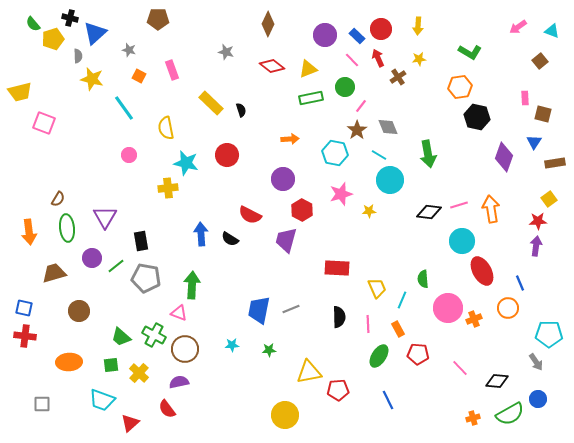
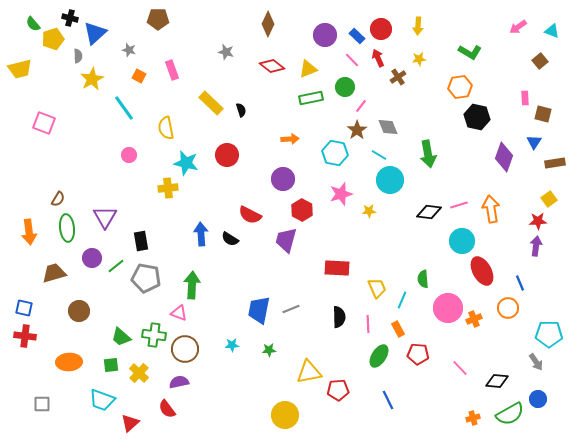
yellow star at (92, 79): rotated 30 degrees clockwise
yellow trapezoid at (20, 92): moved 23 px up
green cross at (154, 335): rotated 20 degrees counterclockwise
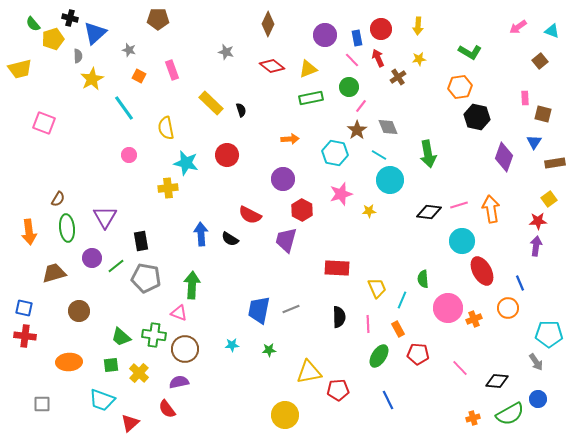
blue rectangle at (357, 36): moved 2 px down; rotated 35 degrees clockwise
green circle at (345, 87): moved 4 px right
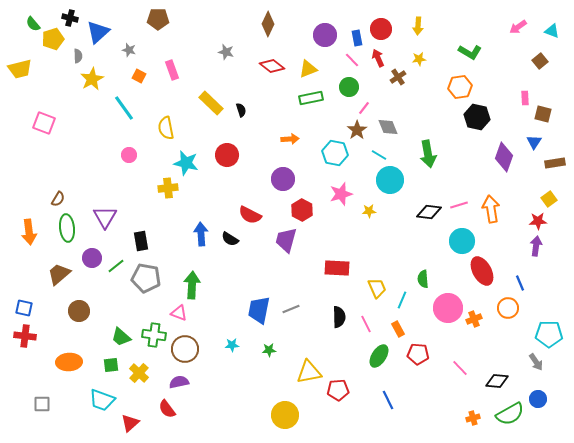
blue triangle at (95, 33): moved 3 px right, 1 px up
pink line at (361, 106): moved 3 px right, 2 px down
brown trapezoid at (54, 273): moved 5 px right, 1 px down; rotated 25 degrees counterclockwise
pink line at (368, 324): moved 2 px left; rotated 24 degrees counterclockwise
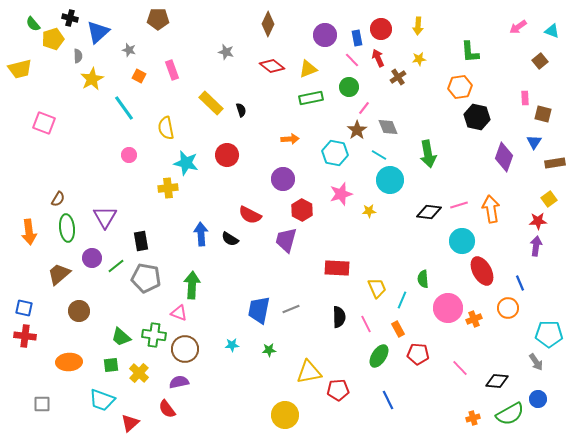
green L-shape at (470, 52): rotated 55 degrees clockwise
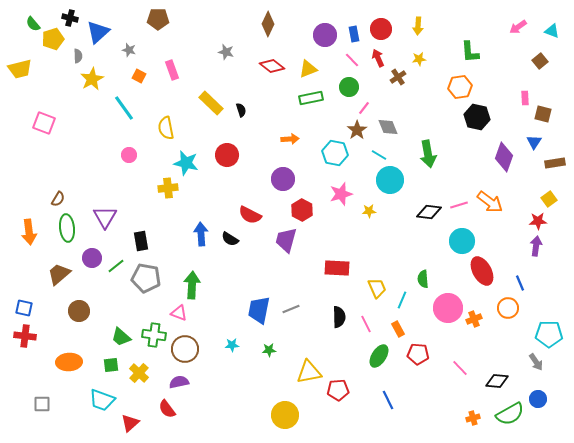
blue rectangle at (357, 38): moved 3 px left, 4 px up
orange arrow at (491, 209): moved 1 px left, 7 px up; rotated 136 degrees clockwise
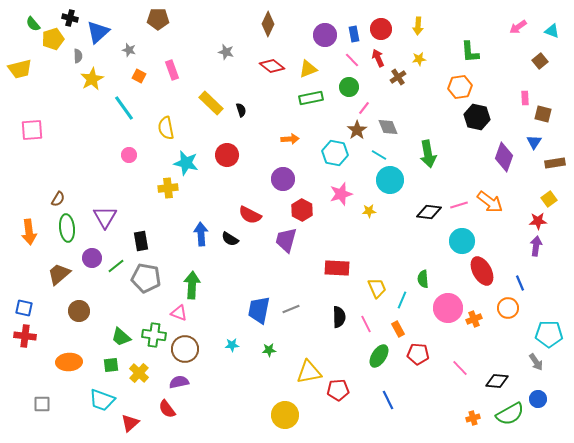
pink square at (44, 123): moved 12 px left, 7 px down; rotated 25 degrees counterclockwise
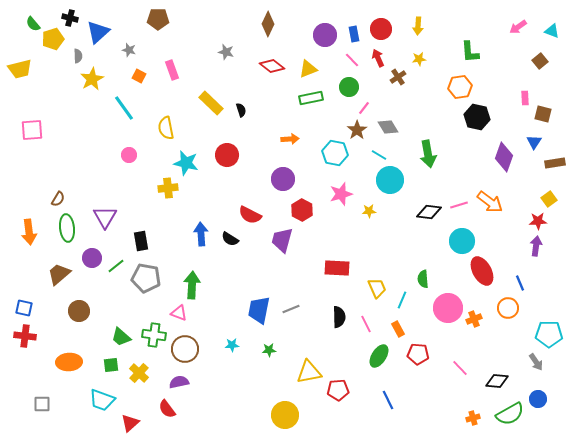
gray diamond at (388, 127): rotated 10 degrees counterclockwise
purple trapezoid at (286, 240): moved 4 px left
